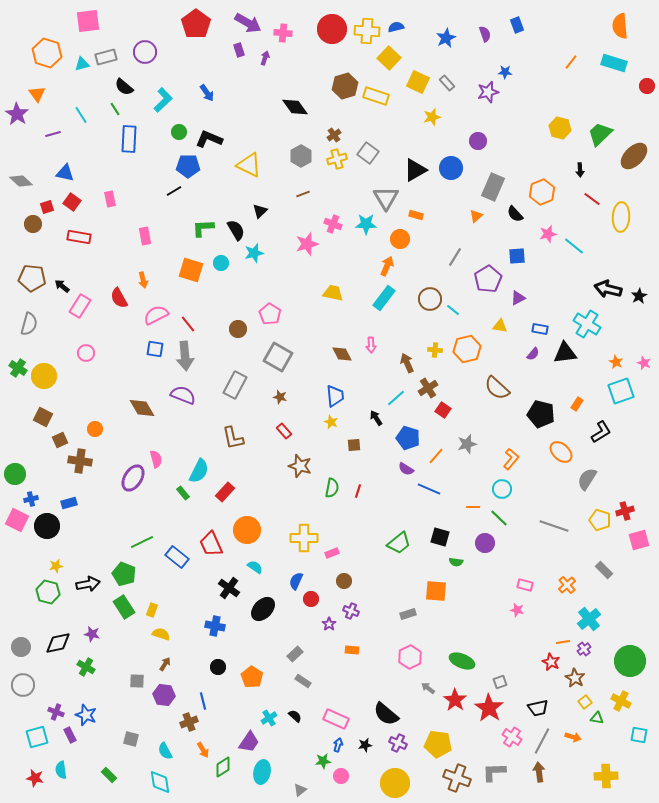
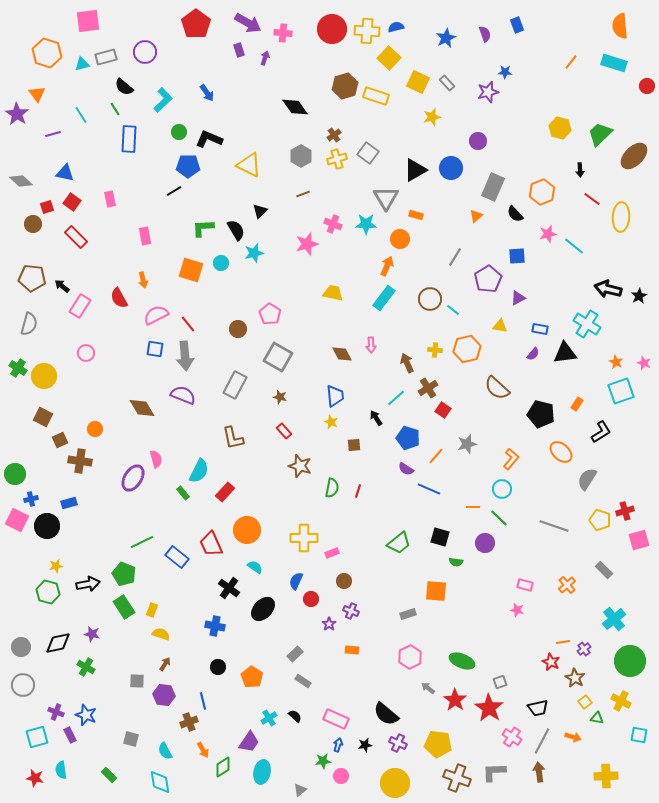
red rectangle at (79, 237): moved 3 px left; rotated 35 degrees clockwise
cyan cross at (589, 619): moved 25 px right
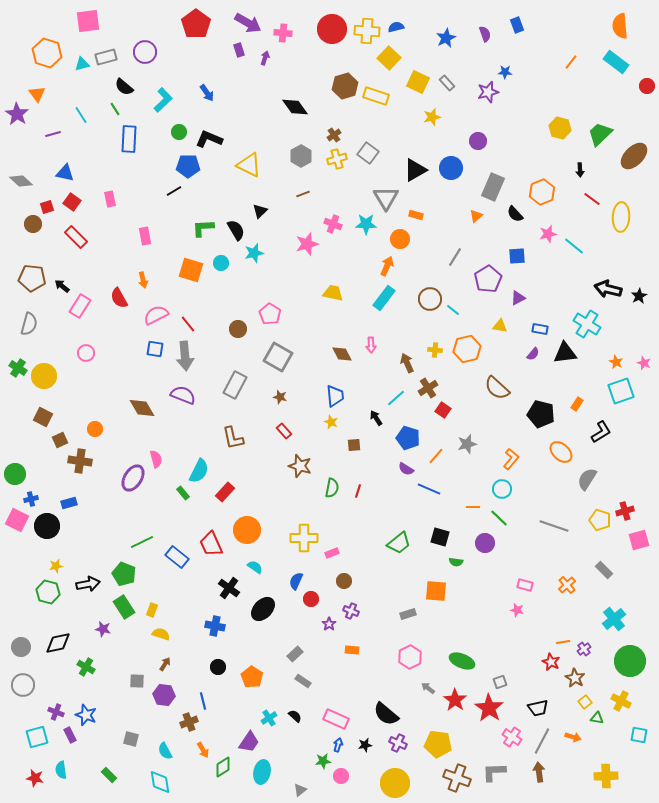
cyan rectangle at (614, 63): moved 2 px right, 1 px up; rotated 20 degrees clockwise
purple star at (92, 634): moved 11 px right, 5 px up
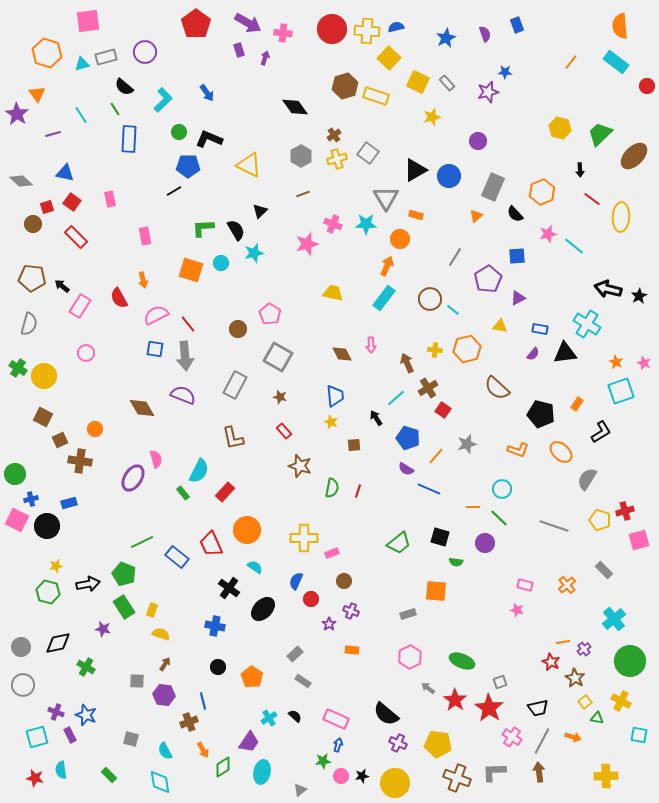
blue circle at (451, 168): moved 2 px left, 8 px down
orange L-shape at (511, 459): moved 7 px right, 9 px up; rotated 70 degrees clockwise
black star at (365, 745): moved 3 px left, 31 px down
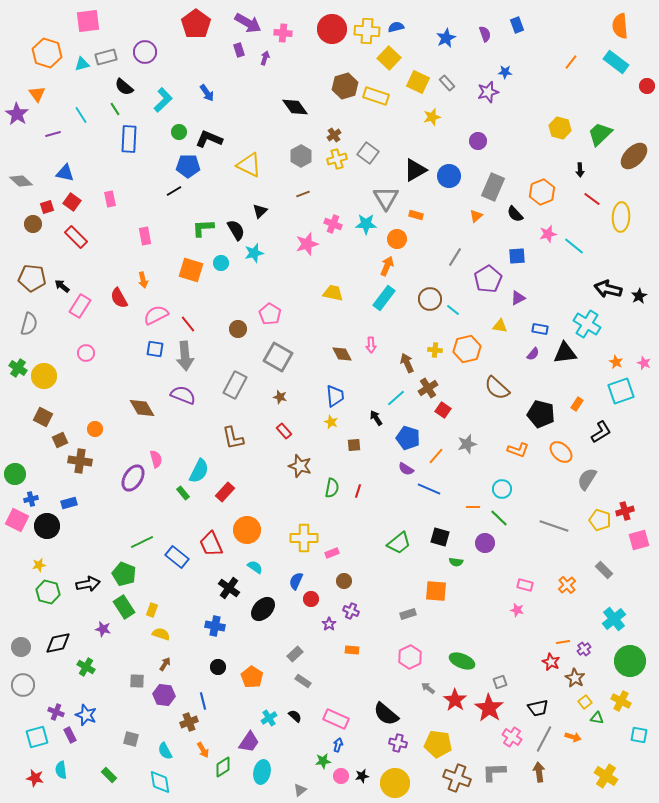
orange circle at (400, 239): moved 3 px left
yellow star at (56, 566): moved 17 px left, 1 px up
gray line at (542, 741): moved 2 px right, 2 px up
purple cross at (398, 743): rotated 12 degrees counterclockwise
yellow cross at (606, 776): rotated 35 degrees clockwise
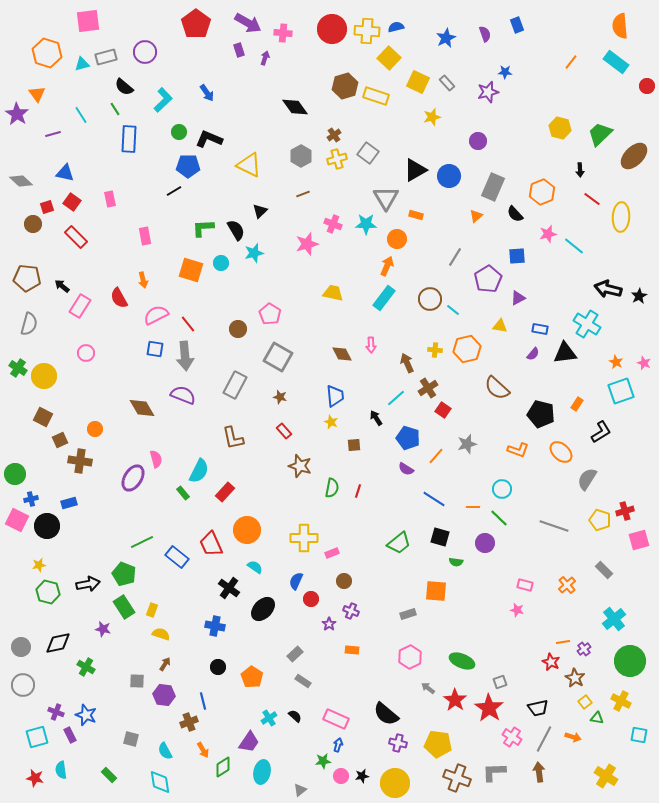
brown pentagon at (32, 278): moved 5 px left
blue line at (429, 489): moved 5 px right, 10 px down; rotated 10 degrees clockwise
